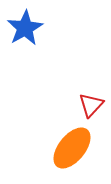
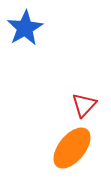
red triangle: moved 7 px left
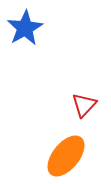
orange ellipse: moved 6 px left, 8 px down
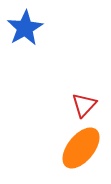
orange ellipse: moved 15 px right, 8 px up
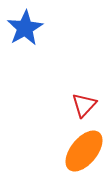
orange ellipse: moved 3 px right, 3 px down
